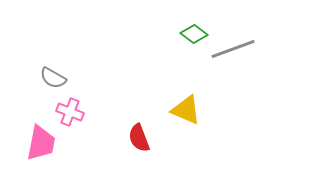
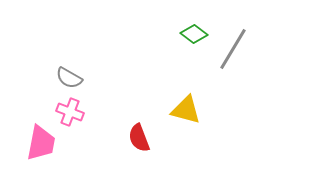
gray line: rotated 39 degrees counterclockwise
gray semicircle: moved 16 px right
yellow triangle: rotated 8 degrees counterclockwise
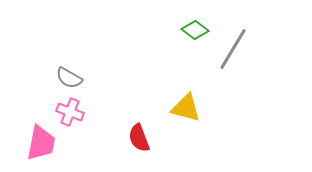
green diamond: moved 1 px right, 4 px up
yellow triangle: moved 2 px up
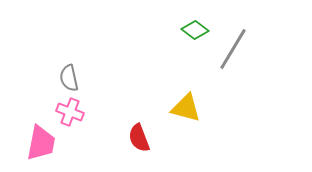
gray semicircle: rotated 48 degrees clockwise
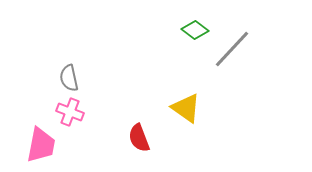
gray line: moved 1 px left; rotated 12 degrees clockwise
yellow triangle: rotated 20 degrees clockwise
pink trapezoid: moved 2 px down
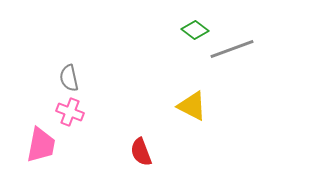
gray line: rotated 27 degrees clockwise
yellow triangle: moved 6 px right, 2 px up; rotated 8 degrees counterclockwise
red semicircle: moved 2 px right, 14 px down
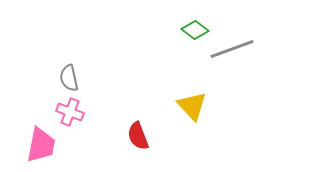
yellow triangle: rotated 20 degrees clockwise
red semicircle: moved 3 px left, 16 px up
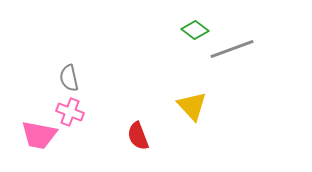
pink trapezoid: moved 2 px left, 10 px up; rotated 90 degrees clockwise
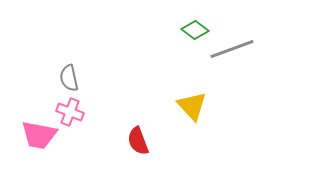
red semicircle: moved 5 px down
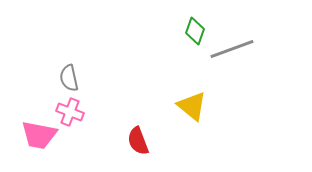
green diamond: moved 1 px down; rotated 72 degrees clockwise
yellow triangle: rotated 8 degrees counterclockwise
